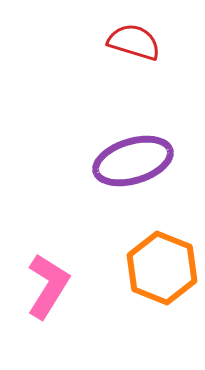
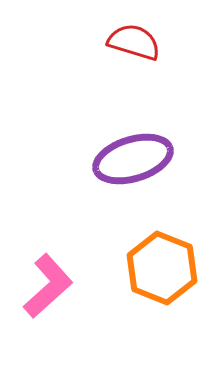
purple ellipse: moved 2 px up
pink L-shape: rotated 16 degrees clockwise
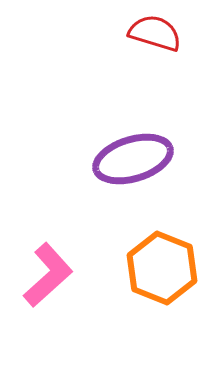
red semicircle: moved 21 px right, 9 px up
pink L-shape: moved 11 px up
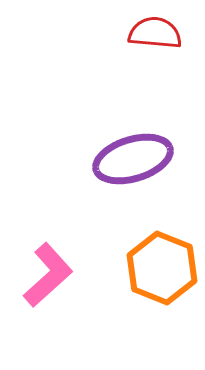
red semicircle: rotated 12 degrees counterclockwise
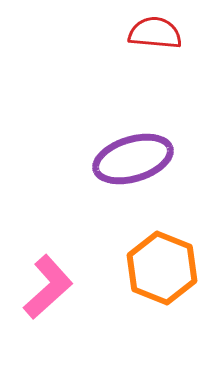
pink L-shape: moved 12 px down
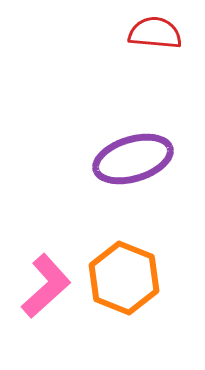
orange hexagon: moved 38 px left, 10 px down
pink L-shape: moved 2 px left, 1 px up
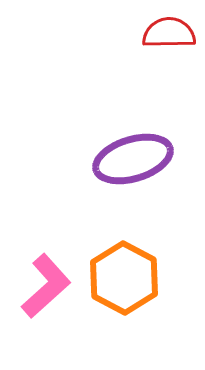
red semicircle: moved 14 px right; rotated 6 degrees counterclockwise
orange hexagon: rotated 6 degrees clockwise
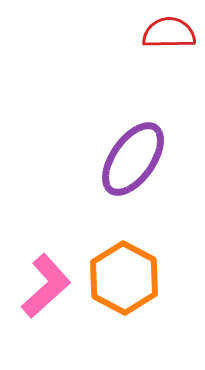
purple ellipse: rotated 38 degrees counterclockwise
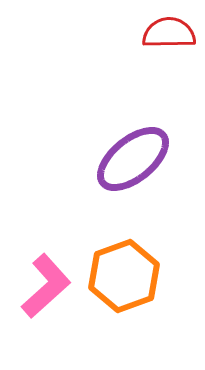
purple ellipse: rotated 16 degrees clockwise
orange hexagon: moved 2 px up; rotated 12 degrees clockwise
